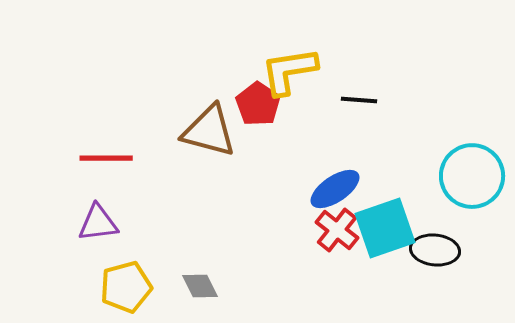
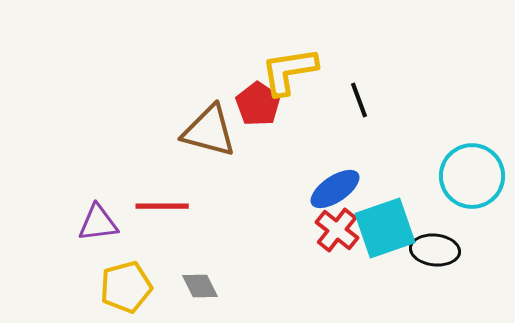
black line: rotated 66 degrees clockwise
red line: moved 56 px right, 48 px down
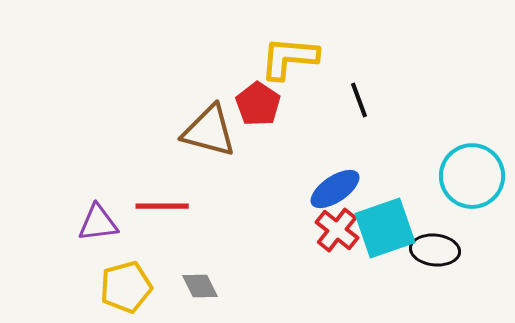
yellow L-shape: moved 13 px up; rotated 14 degrees clockwise
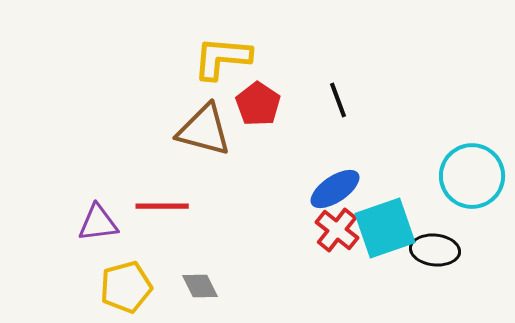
yellow L-shape: moved 67 px left
black line: moved 21 px left
brown triangle: moved 5 px left, 1 px up
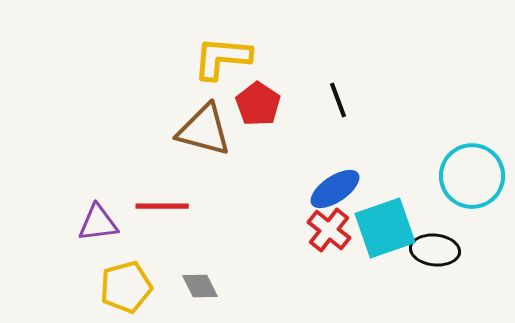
red cross: moved 8 px left
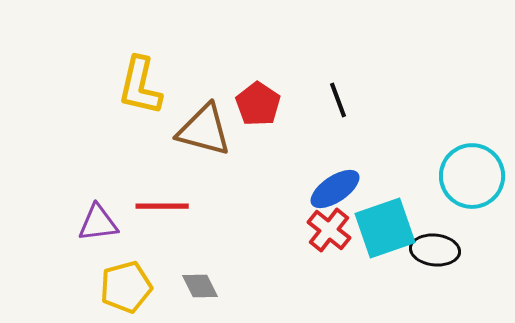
yellow L-shape: moved 82 px left, 28 px down; rotated 82 degrees counterclockwise
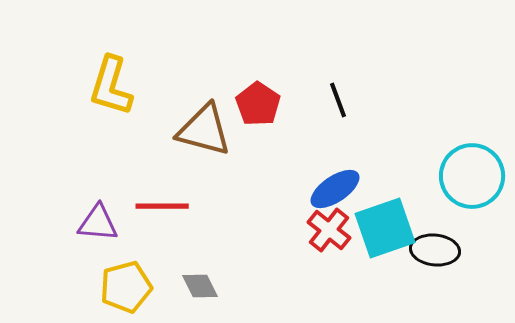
yellow L-shape: moved 29 px left; rotated 4 degrees clockwise
purple triangle: rotated 12 degrees clockwise
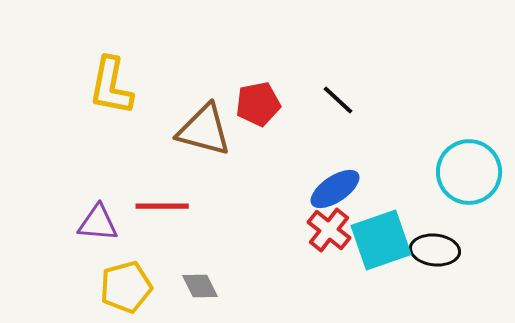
yellow L-shape: rotated 6 degrees counterclockwise
black line: rotated 27 degrees counterclockwise
red pentagon: rotated 27 degrees clockwise
cyan circle: moved 3 px left, 4 px up
cyan square: moved 4 px left, 12 px down
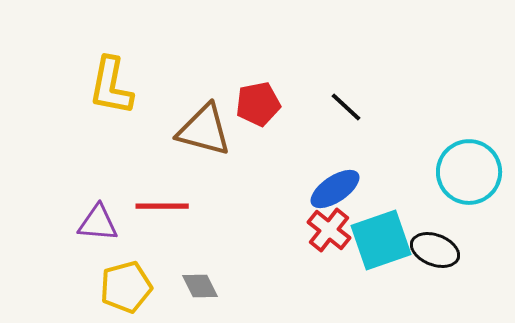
black line: moved 8 px right, 7 px down
black ellipse: rotated 15 degrees clockwise
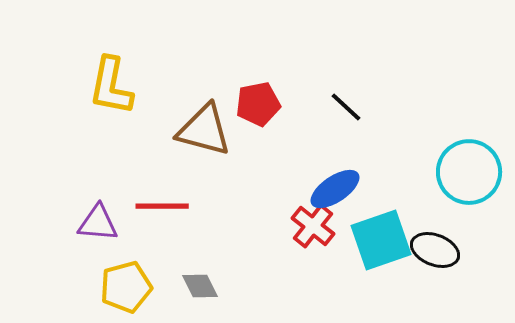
red cross: moved 16 px left, 4 px up
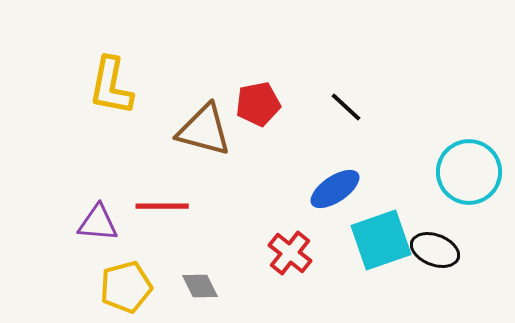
red cross: moved 23 px left, 27 px down
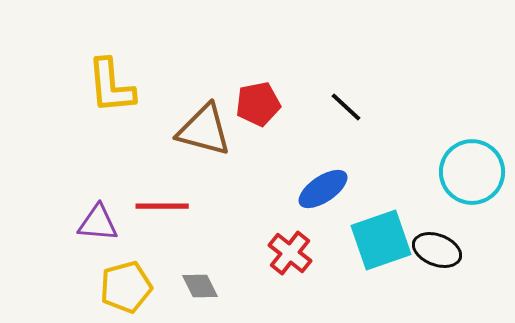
yellow L-shape: rotated 16 degrees counterclockwise
cyan circle: moved 3 px right
blue ellipse: moved 12 px left
black ellipse: moved 2 px right
